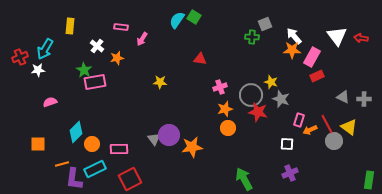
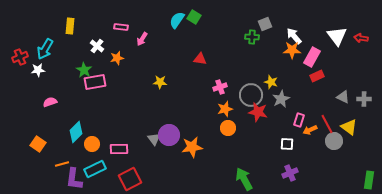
gray star at (281, 99): rotated 24 degrees clockwise
orange square at (38, 144): rotated 35 degrees clockwise
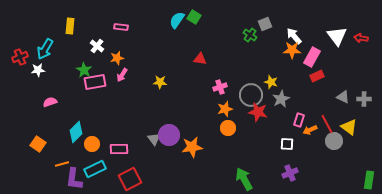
green cross at (252, 37): moved 2 px left, 2 px up; rotated 32 degrees clockwise
pink arrow at (142, 39): moved 20 px left, 36 px down
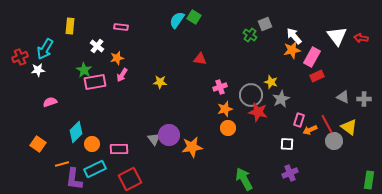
orange star at (292, 50): rotated 12 degrees counterclockwise
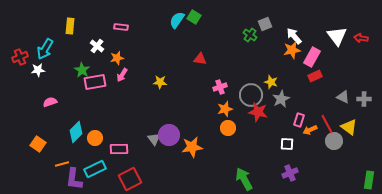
green star at (84, 70): moved 2 px left
red rectangle at (317, 76): moved 2 px left
orange circle at (92, 144): moved 3 px right, 6 px up
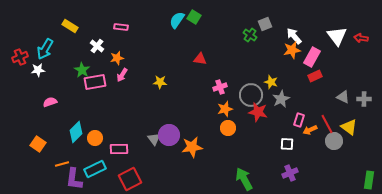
yellow rectangle at (70, 26): rotated 63 degrees counterclockwise
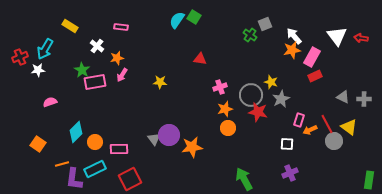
orange circle at (95, 138): moved 4 px down
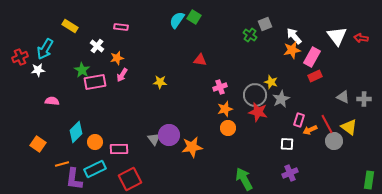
red triangle at (200, 59): moved 1 px down
gray circle at (251, 95): moved 4 px right
pink semicircle at (50, 102): moved 2 px right, 1 px up; rotated 24 degrees clockwise
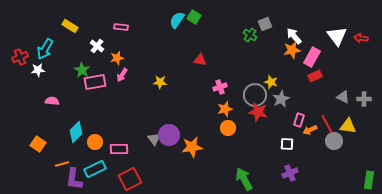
yellow triangle at (349, 127): moved 1 px left, 1 px up; rotated 30 degrees counterclockwise
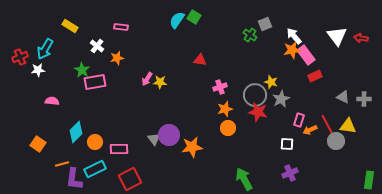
pink rectangle at (312, 57): moved 6 px left, 2 px up; rotated 66 degrees counterclockwise
pink arrow at (122, 75): moved 25 px right, 4 px down
gray circle at (334, 141): moved 2 px right
